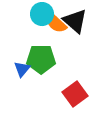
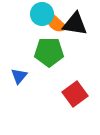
black triangle: moved 3 px down; rotated 32 degrees counterclockwise
green pentagon: moved 8 px right, 7 px up
blue triangle: moved 3 px left, 7 px down
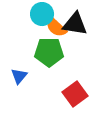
orange semicircle: moved 4 px down
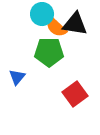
blue triangle: moved 2 px left, 1 px down
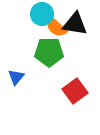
blue triangle: moved 1 px left
red square: moved 3 px up
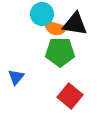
orange semicircle: moved 1 px left, 1 px down; rotated 25 degrees counterclockwise
green pentagon: moved 11 px right
red square: moved 5 px left, 5 px down; rotated 15 degrees counterclockwise
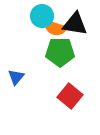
cyan circle: moved 2 px down
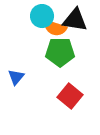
black triangle: moved 4 px up
